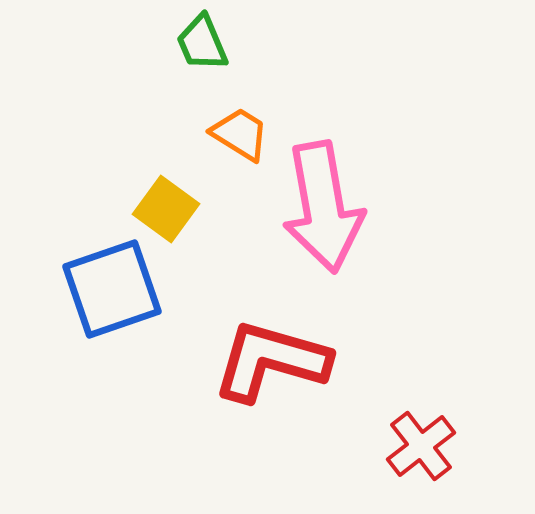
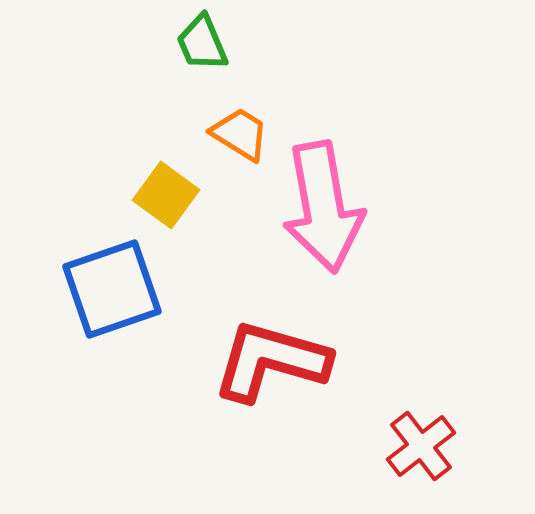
yellow square: moved 14 px up
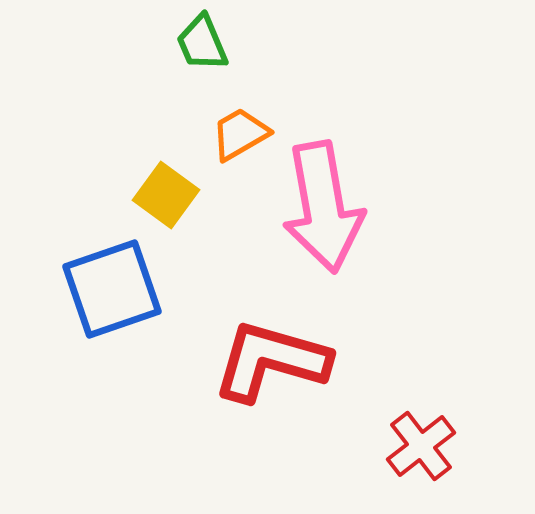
orange trapezoid: rotated 62 degrees counterclockwise
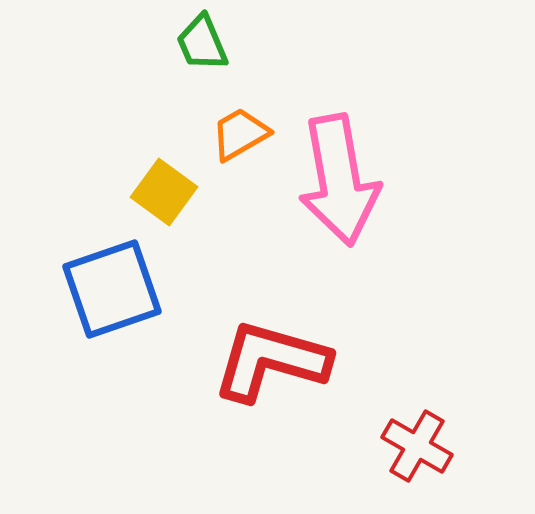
yellow square: moved 2 px left, 3 px up
pink arrow: moved 16 px right, 27 px up
red cross: moved 4 px left; rotated 22 degrees counterclockwise
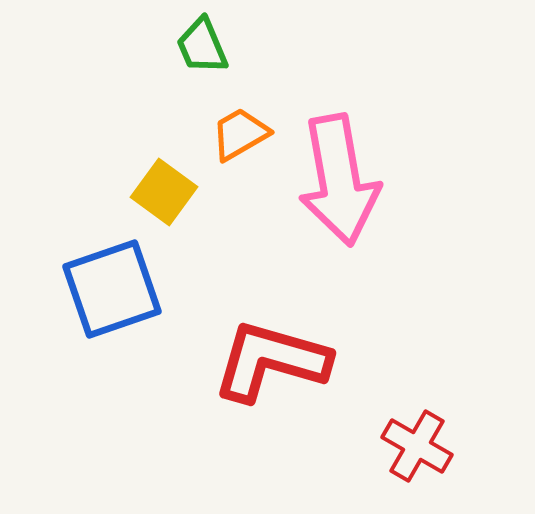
green trapezoid: moved 3 px down
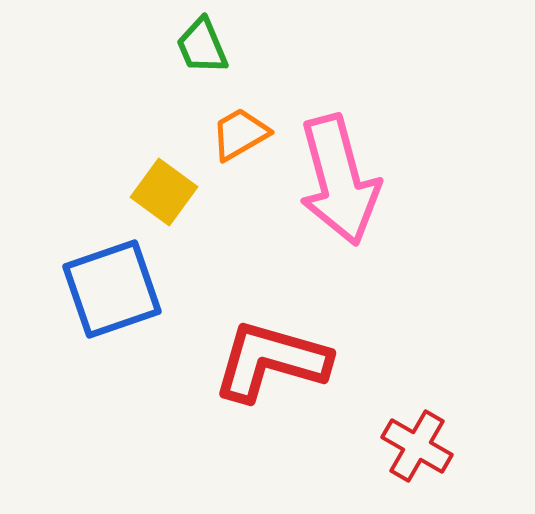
pink arrow: rotated 5 degrees counterclockwise
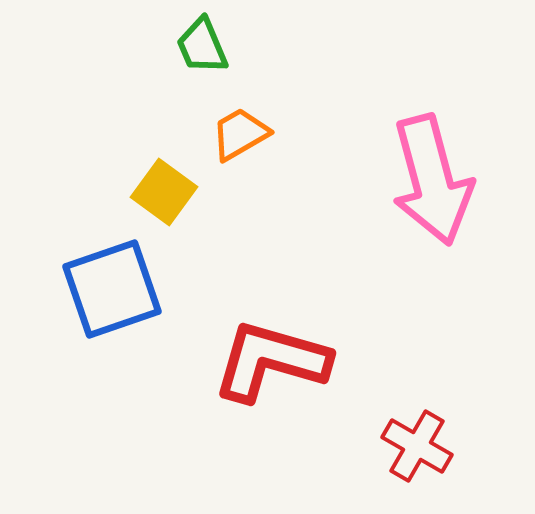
pink arrow: moved 93 px right
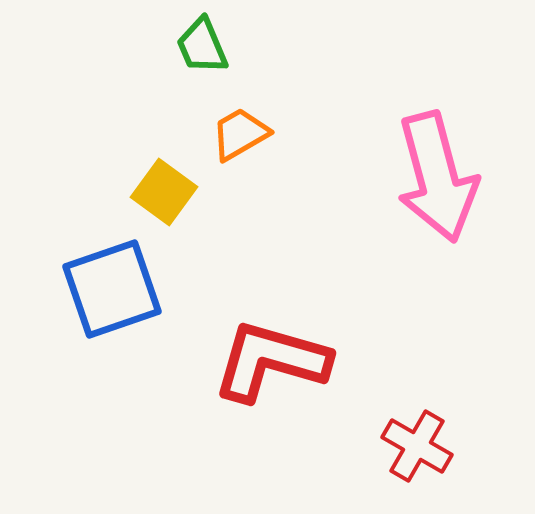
pink arrow: moved 5 px right, 3 px up
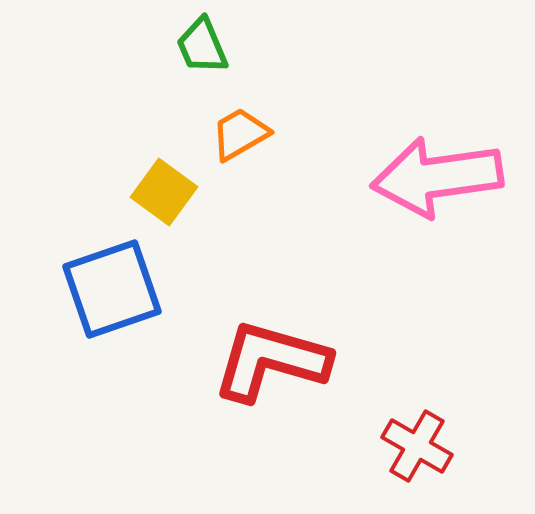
pink arrow: rotated 97 degrees clockwise
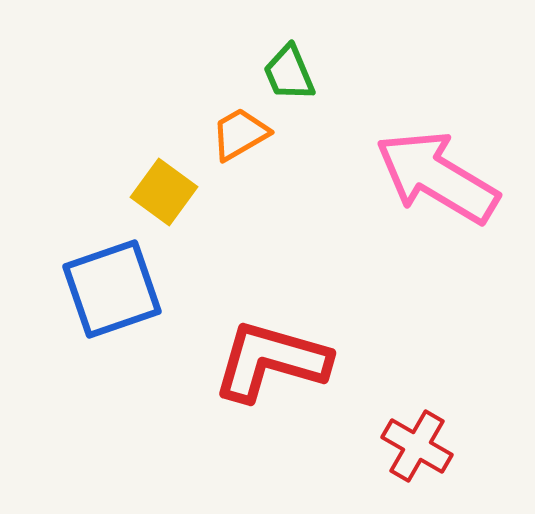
green trapezoid: moved 87 px right, 27 px down
pink arrow: rotated 39 degrees clockwise
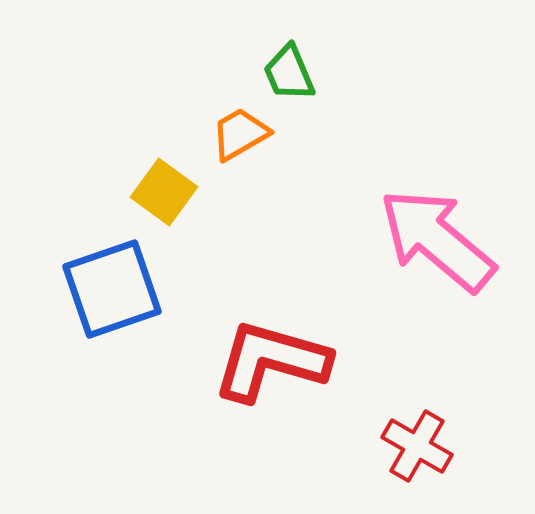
pink arrow: moved 63 px down; rotated 9 degrees clockwise
